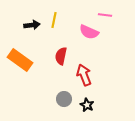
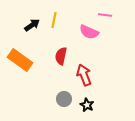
black arrow: rotated 28 degrees counterclockwise
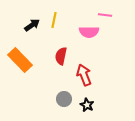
pink semicircle: rotated 24 degrees counterclockwise
orange rectangle: rotated 10 degrees clockwise
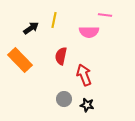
black arrow: moved 1 px left, 3 px down
black star: rotated 16 degrees counterclockwise
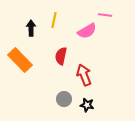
black arrow: rotated 56 degrees counterclockwise
pink semicircle: moved 2 px left, 1 px up; rotated 30 degrees counterclockwise
